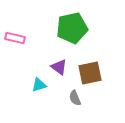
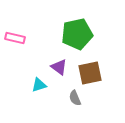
green pentagon: moved 5 px right, 6 px down
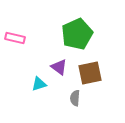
green pentagon: rotated 12 degrees counterclockwise
cyan triangle: moved 1 px up
gray semicircle: rotated 28 degrees clockwise
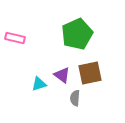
purple triangle: moved 3 px right, 8 px down
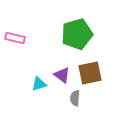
green pentagon: rotated 8 degrees clockwise
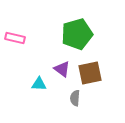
purple triangle: moved 6 px up
cyan triangle: rotated 21 degrees clockwise
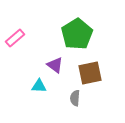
green pentagon: rotated 16 degrees counterclockwise
pink rectangle: rotated 54 degrees counterclockwise
purple triangle: moved 7 px left, 4 px up
cyan triangle: moved 2 px down
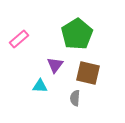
pink rectangle: moved 4 px right, 1 px down
purple triangle: rotated 30 degrees clockwise
brown square: moved 2 px left; rotated 25 degrees clockwise
cyan triangle: moved 1 px right
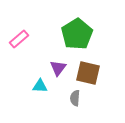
purple triangle: moved 3 px right, 3 px down
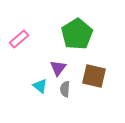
brown square: moved 6 px right, 3 px down
cyan triangle: rotated 35 degrees clockwise
gray semicircle: moved 10 px left, 9 px up
